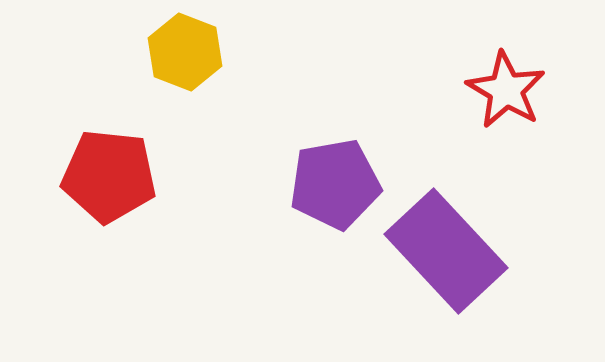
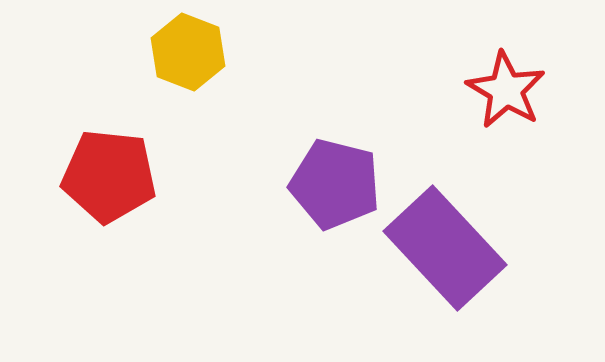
yellow hexagon: moved 3 px right
purple pentagon: rotated 24 degrees clockwise
purple rectangle: moved 1 px left, 3 px up
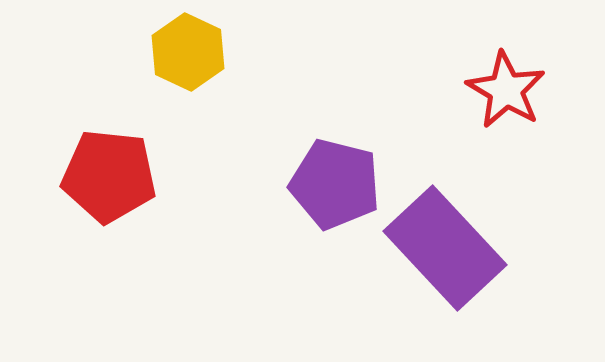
yellow hexagon: rotated 4 degrees clockwise
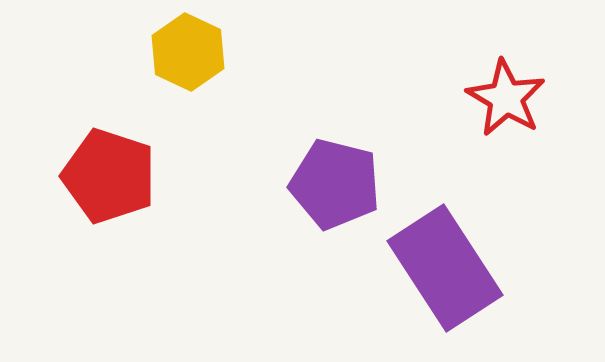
red star: moved 8 px down
red pentagon: rotated 12 degrees clockwise
purple rectangle: moved 20 px down; rotated 10 degrees clockwise
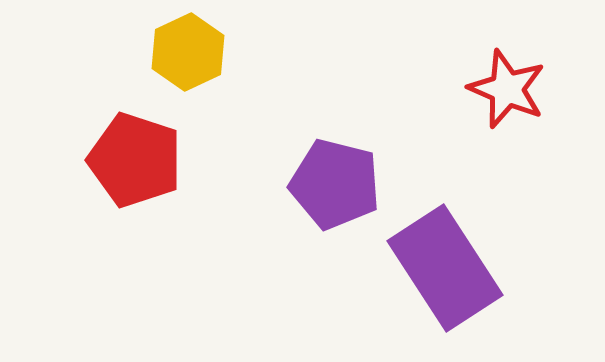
yellow hexagon: rotated 10 degrees clockwise
red star: moved 1 px right, 9 px up; rotated 8 degrees counterclockwise
red pentagon: moved 26 px right, 16 px up
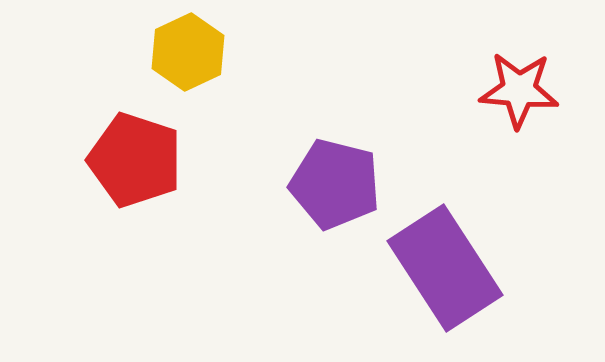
red star: moved 12 px right, 1 px down; rotated 18 degrees counterclockwise
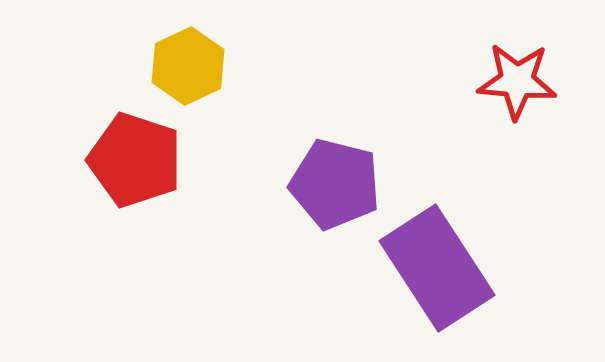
yellow hexagon: moved 14 px down
red star: moved 2 px left, 9 px up
purple rectangle: moved 8 px left
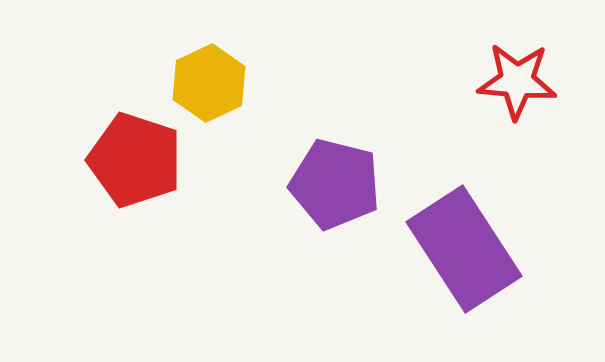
yellow hexagon: moved 21 px right, 17 px down
purple rectangle: moved 27 px right, 19 px up
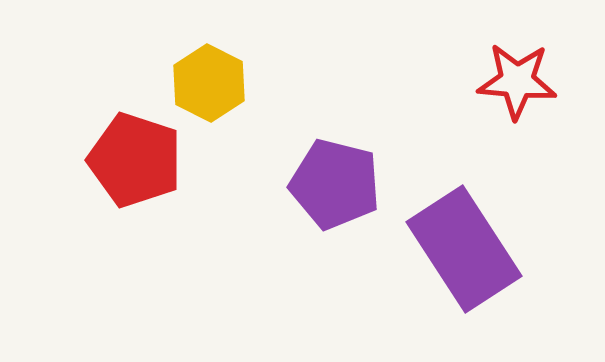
yellow hexagon: rotated 8 degrees counterclockwise
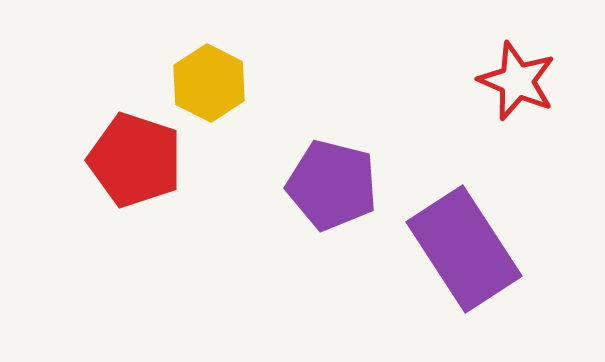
red star: rotated 18 degrees clockwise
purple pentagon: moved 3 px left, 1 px down
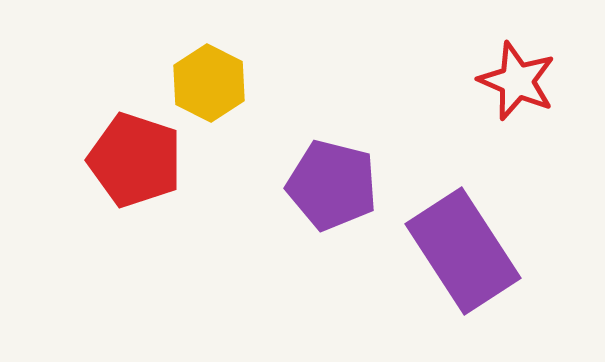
purple rectangle: moved 1 px left, 2 px down
